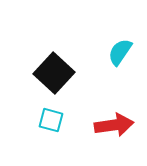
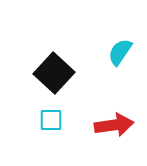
cyan square: rotated 15 degrees counterclockwise
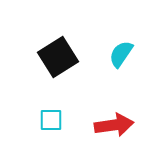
cyan semicircle: moved 1 px right, 2 px down
black square: moved 4 px right, 16 px up; rotated 15 degrees clockwise
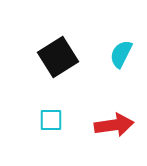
cyan semicircle: rotated 8 degrees counterclockwise
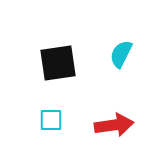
black square: moved 6 px down; rotated 24 degrees clockwise
